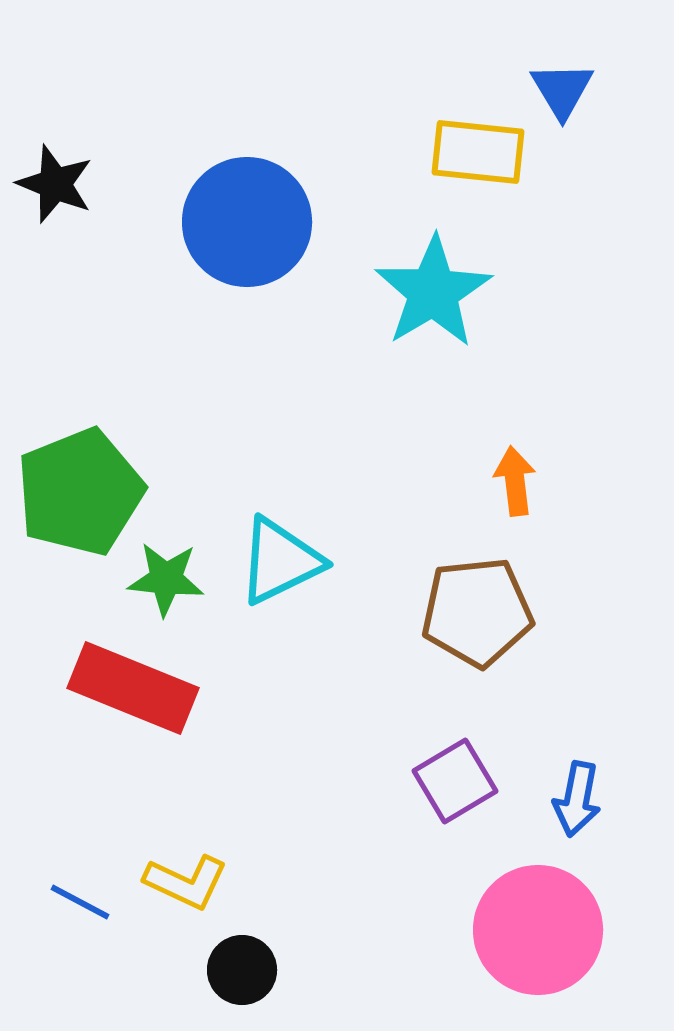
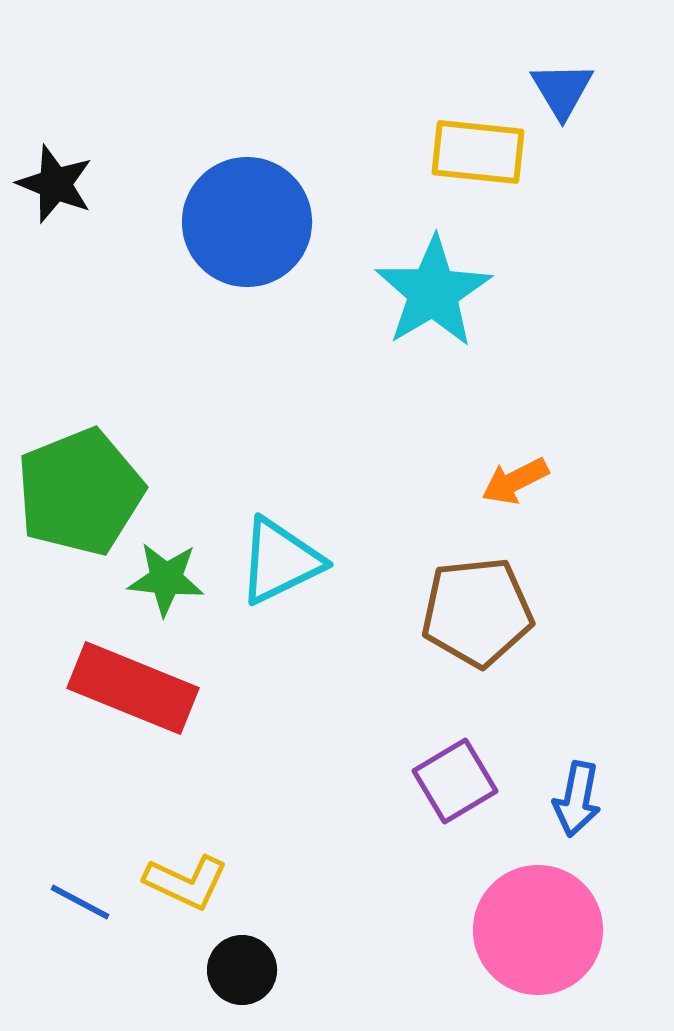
orange arrow: rotated 110 degrees counterclockwise
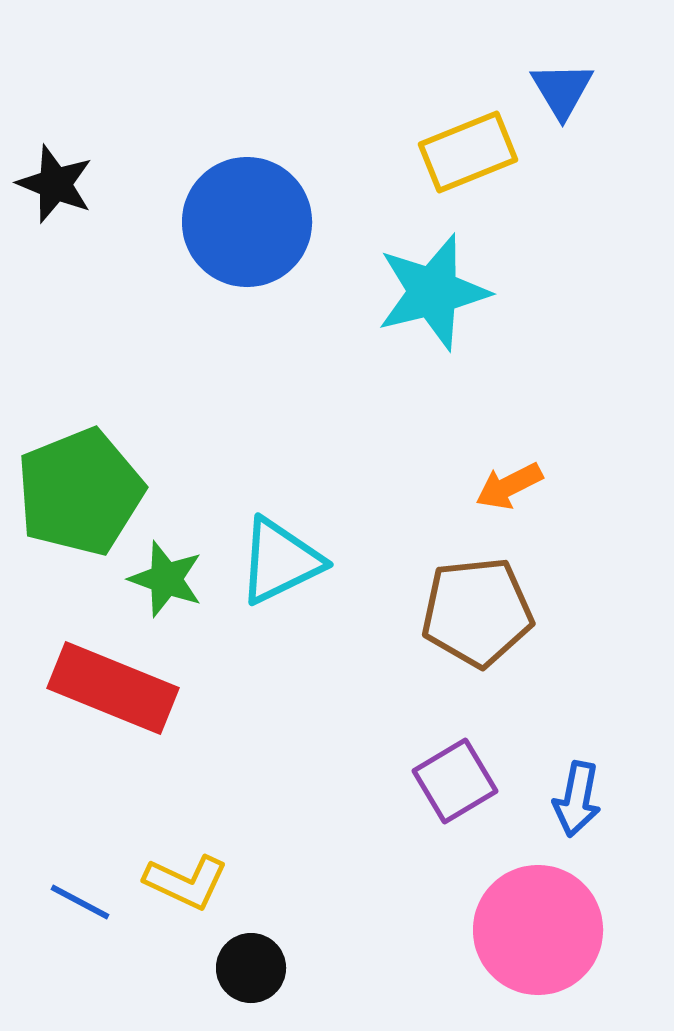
yellow rectangle: moved 10 px left; rotated 28 degrees counterclockwise
cyan star: rotated 17 degrees clockwise
orange arrow: moved 6 px left, 5 px down
green star: rotated 14 degrees clockwise
red rectangle: moved 20 px left
black circle: moved 9 px right, 2 px up
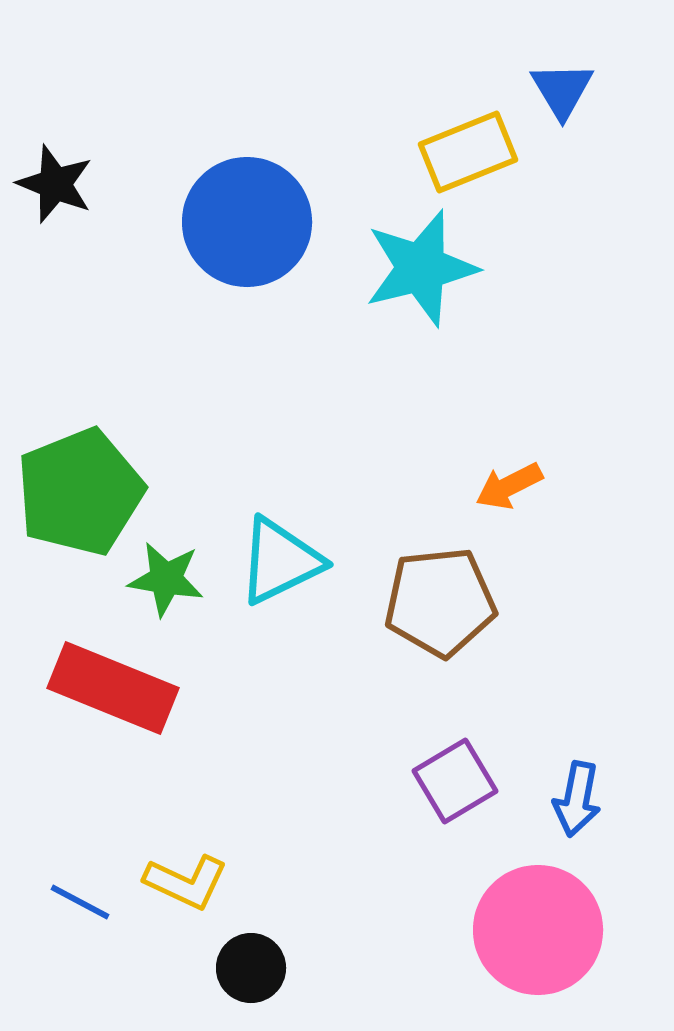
cyan star: moved 12 px left, 24 px up
green star: rotated 10 degrees counterclockwise
brown pentagon: moved 37 px left, 10 px up
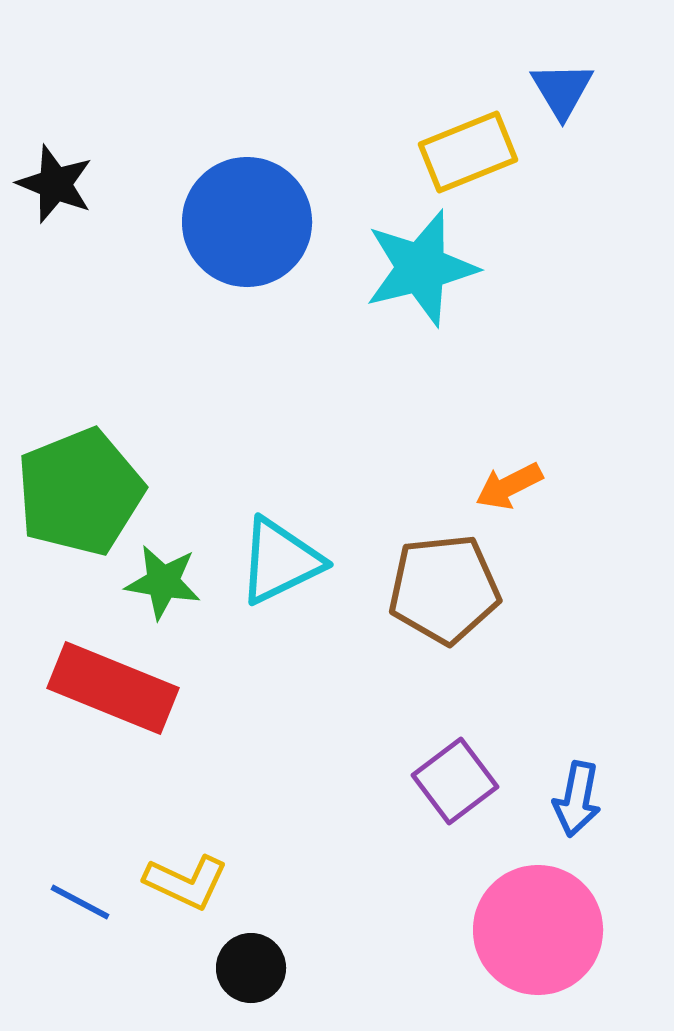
green star: moved 3 px left, 3 px down
brown pentagon: moved 4 px right, 13 px up
purple square: rotated 6 degrees counterclockwise
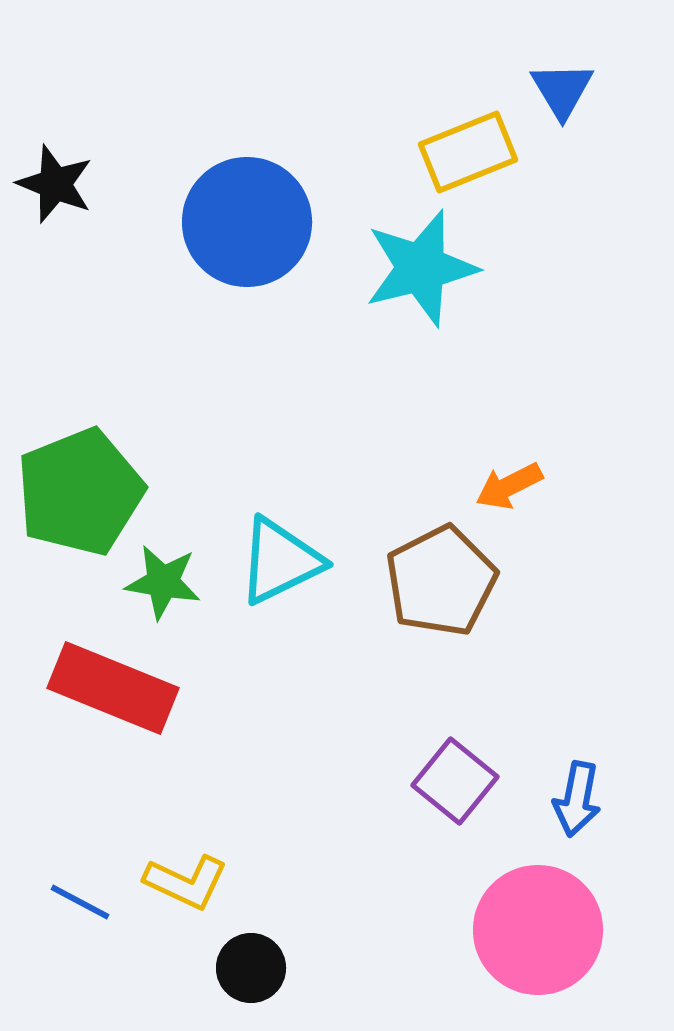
brown pentagon: moved 3 px left, 8 px up; rotated 21 degrees counterclockwise
purple square: rotated 14 degrees counterclockwise
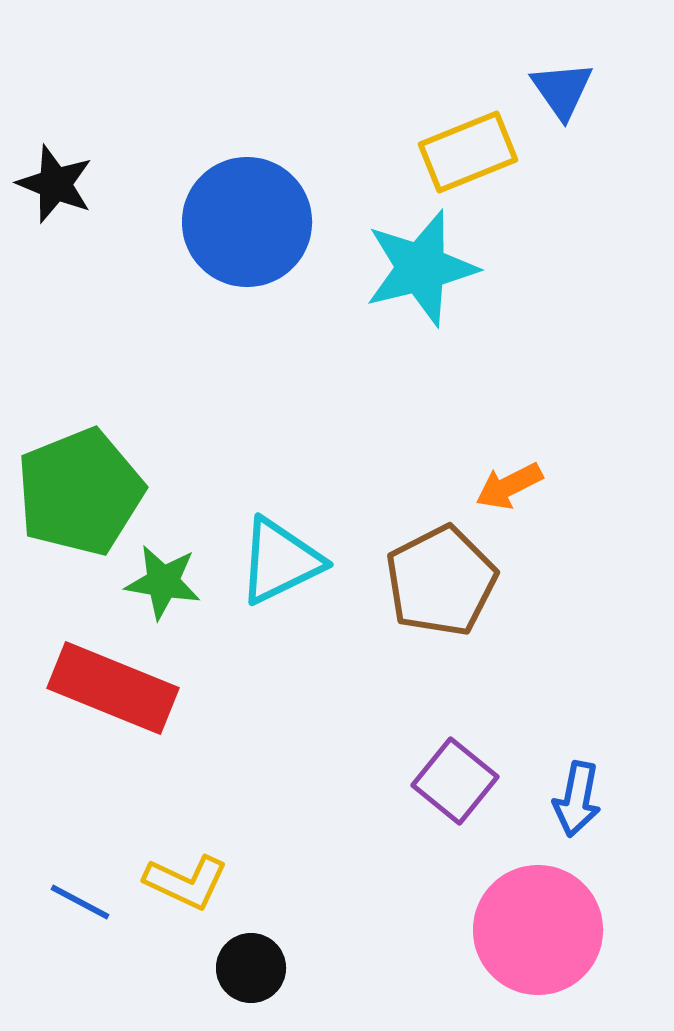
blue triangle: rotated 4 degrees counterclockwise
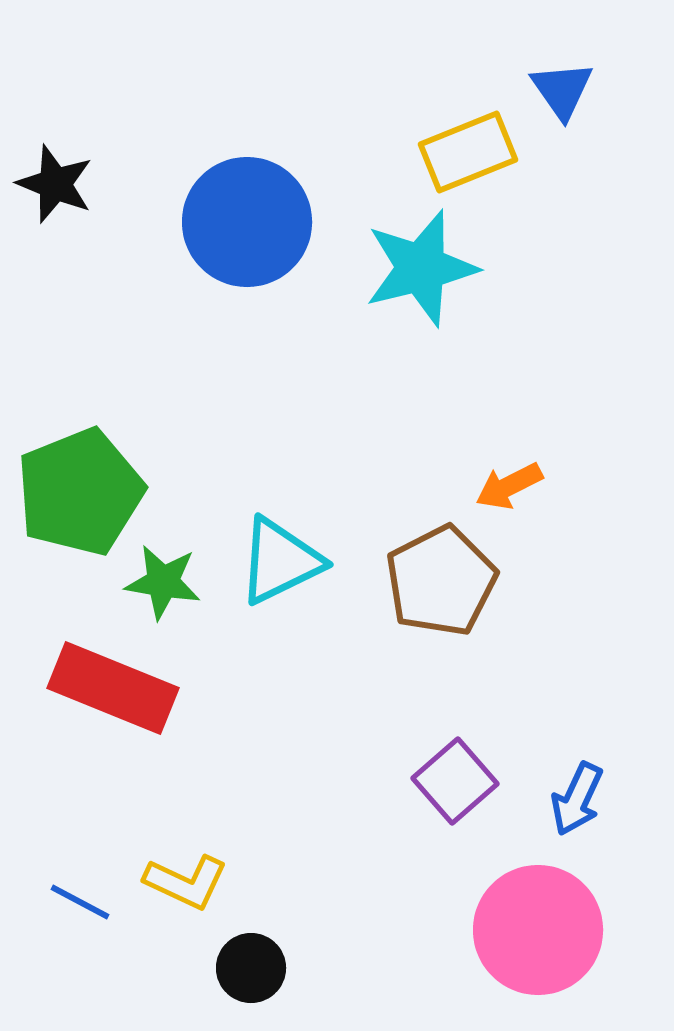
purple square: rotated 10 degrees clockwise
blue arrow: rotated 14 degrees clockwise
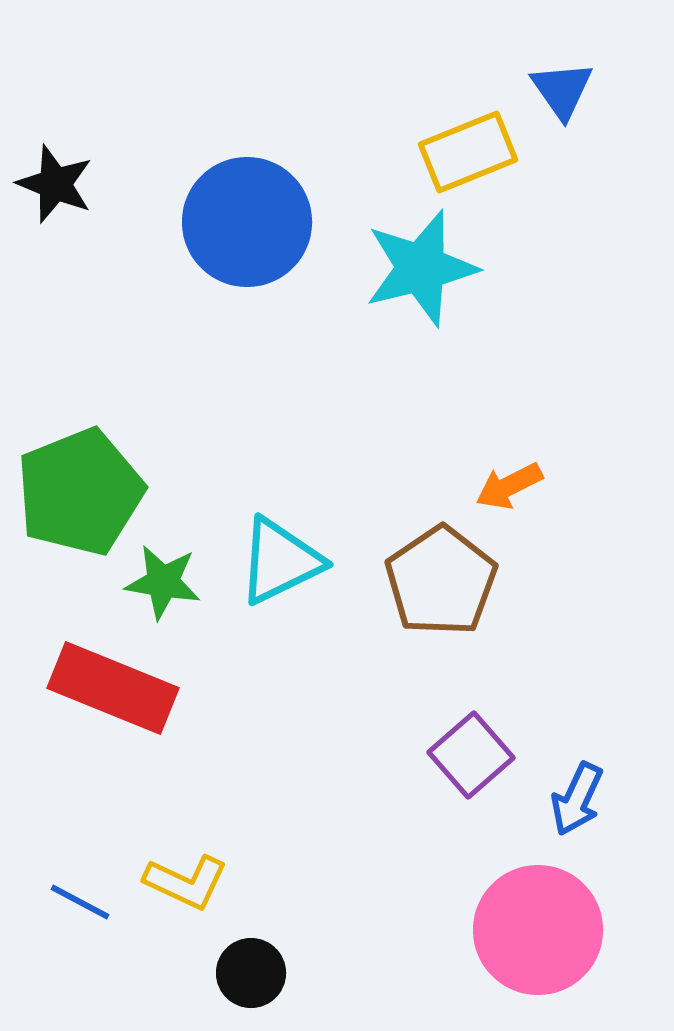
brown pentagon: rotated 7 degrees counterclockwise
purple square: moved 16 px right, 26 px up
black circle: moved 5 px down
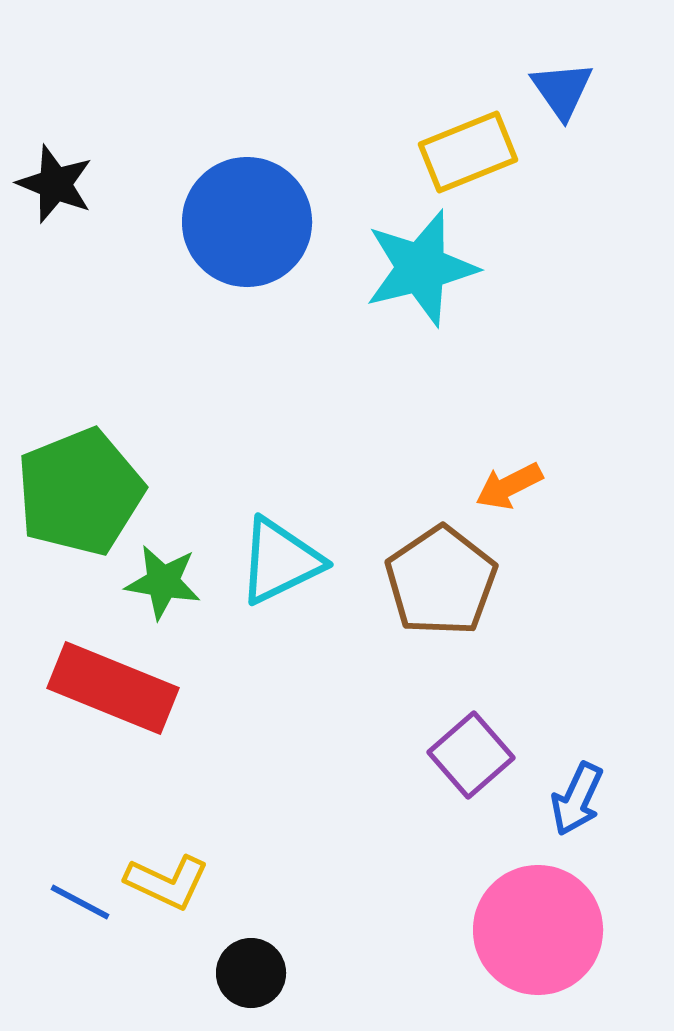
yellow L-shape: moved 19 px left
